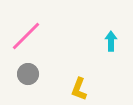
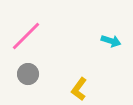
cyan arrow: rotated 108 degrees clockwise
yellow L-shape: rotated 15 degrees clockwise
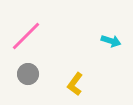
yellow L-shape: moved 4 px left, 5 px up
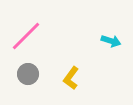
yellow L-shape: moved 4 px left, 6 px up
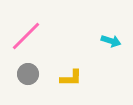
yellow L-shape: rotated 125 degrees counterclockwise
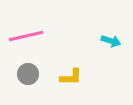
pink line: rotated 32 degrees clockwise
yellow L-shape: moved 1 px up
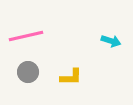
gray circle: moved 2 px up
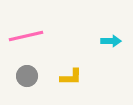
cyan arrow: rotated 18 degrees counterclockwise
gray circle: moved 1 px left, 4 px down
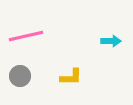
gray circle: moved 7 px left
